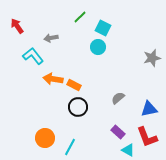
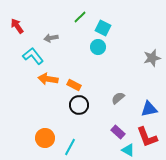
orange arrow: moved 5 px left
black circle: moved 1 px right, 2 px up
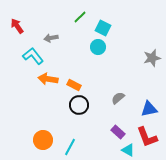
orange circle: moved 2 px left, 2 px down
